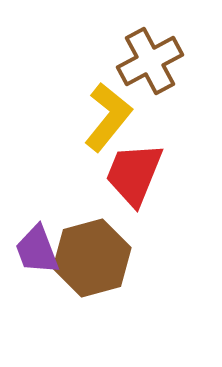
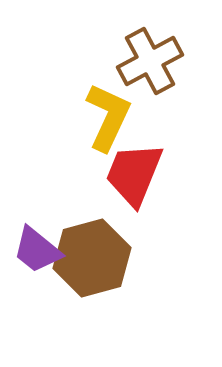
yellow L-shape: rotated 14 degrees counterclockwise
purple trapezoid: rotated 30 degrees counterclockwise
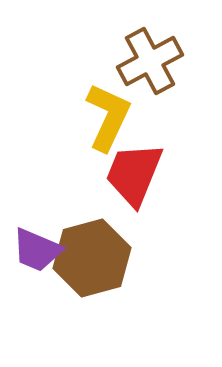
purple trapezoid: rotated 16 degrees counterclockwise
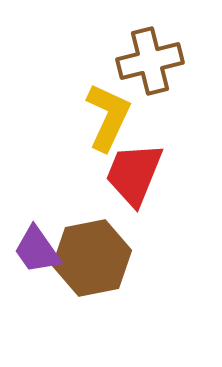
brown cross: rotated 14 degrees clockwise
purple trapezoid: rotated 32 degrees clockwise
brown hexagon: rotated 4 degrees clockwise
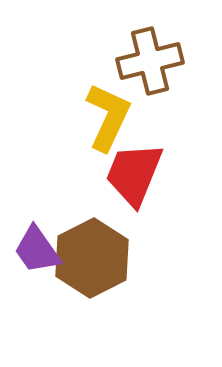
brown hexagon: rotated 16 degrees counterclockwise
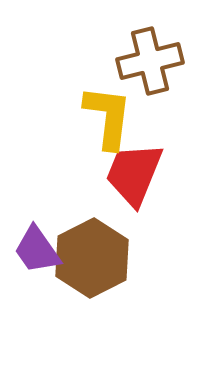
yellow L-shape: rotated 18 degrees counterclockwise
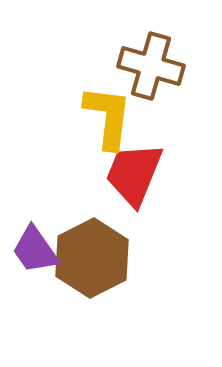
brown cross: moved 1 px right, 5 px down; rotated 30 degrees clockwise
purple trapezoid: moved 2 px left
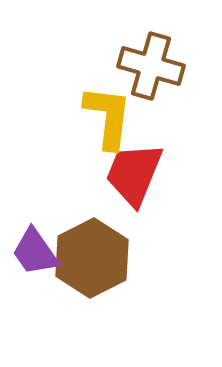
purple trapezoid: moved 2 px down
